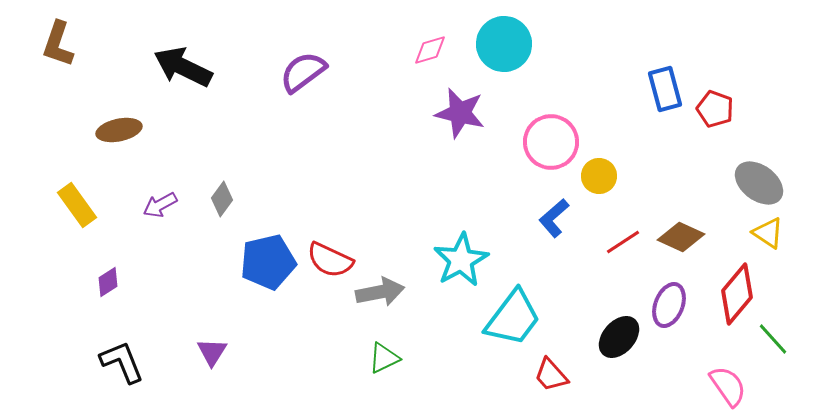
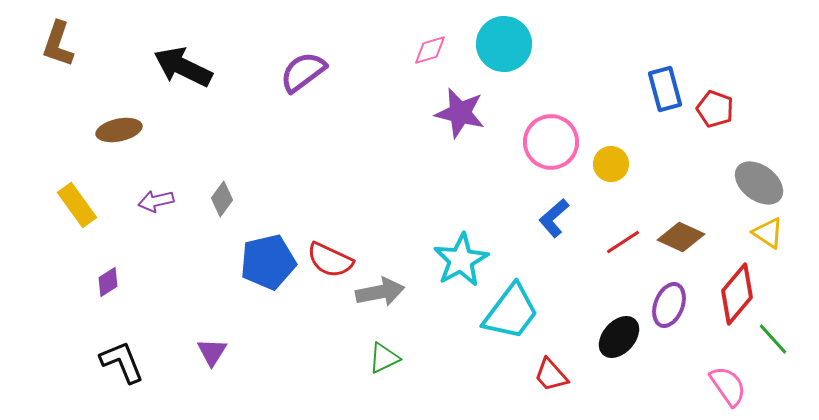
yellow circle: moved 12 px right, 12 px up
purple arrow: moved 4 px left, 4 px up; rotated 16 degrees clockwise
cyan trapezoid: moved 2 px left, 6 px up
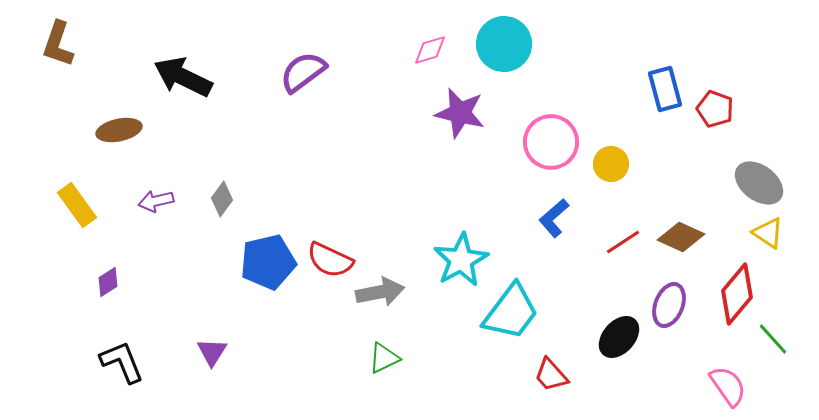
black arrow: moved 10 px down
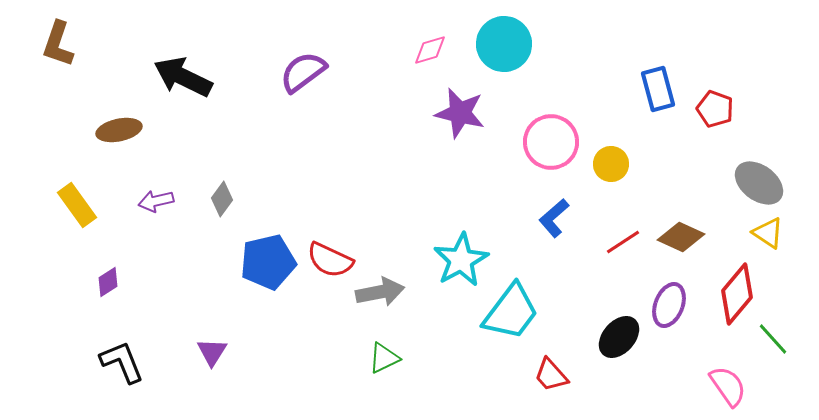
blue rectangle: moved 7 px left
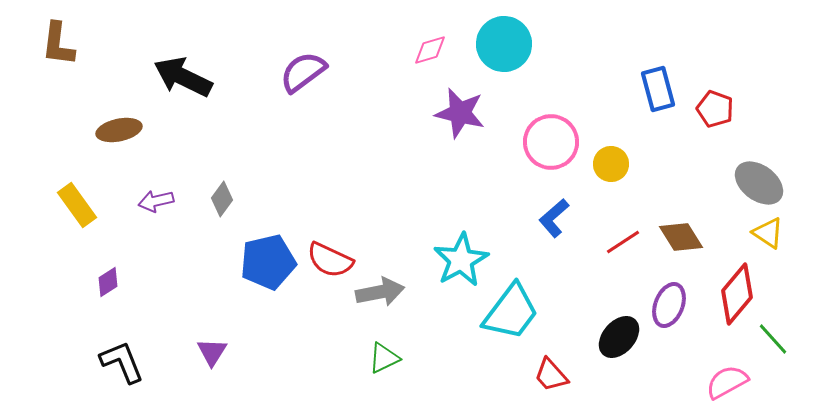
brown L-shape: rotated 12 degrees counterclockwise
brown diamond: rotated 33 degrees clockwise
pink semicircle: moved 1 px left, 4 px up; rotated 84 degrees counterclockwise
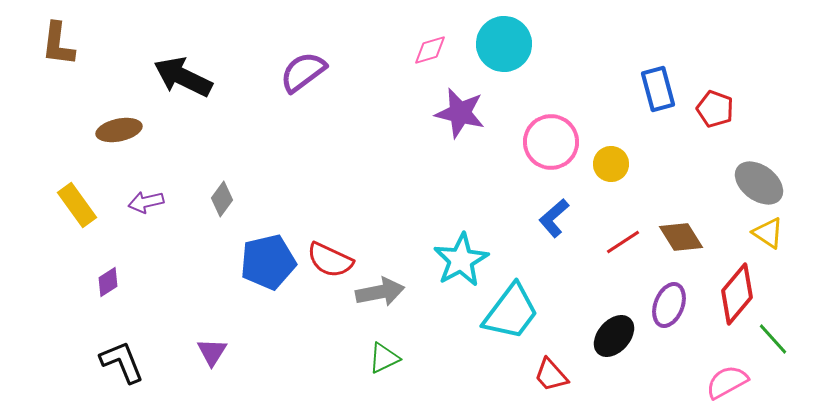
purple arrow: moved 10 px left, 1 px down
black ellipse: moved 5 px left, 1 px up
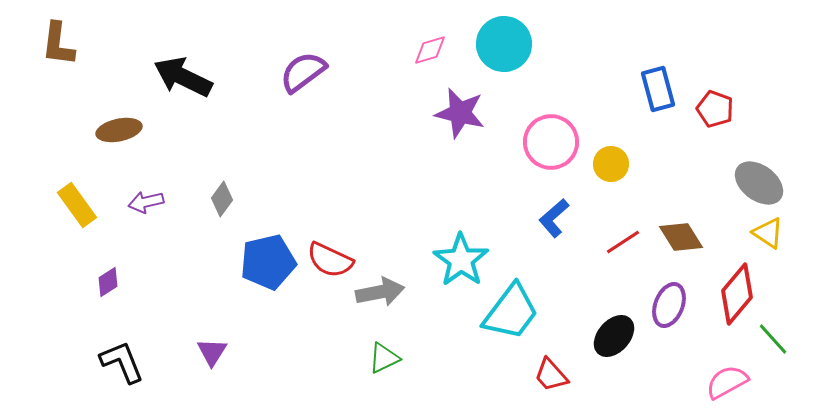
cyan star: rotated 8 degrees counterclockwise
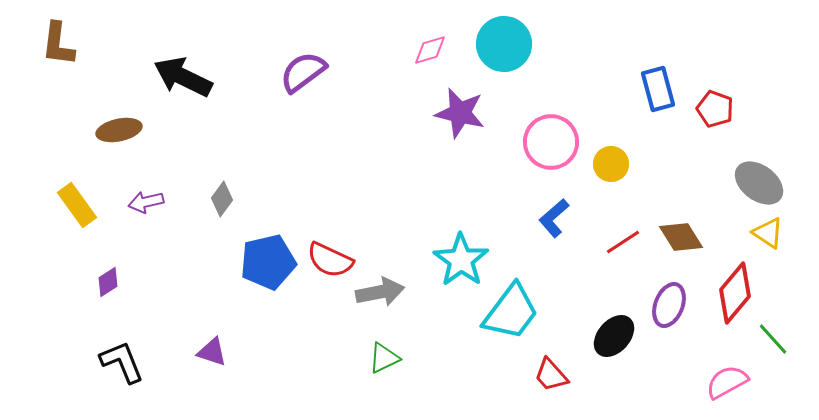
red diamond: moved 2 px left, 1 px up
purple triangle: rotated 44 degrees counterclockwise
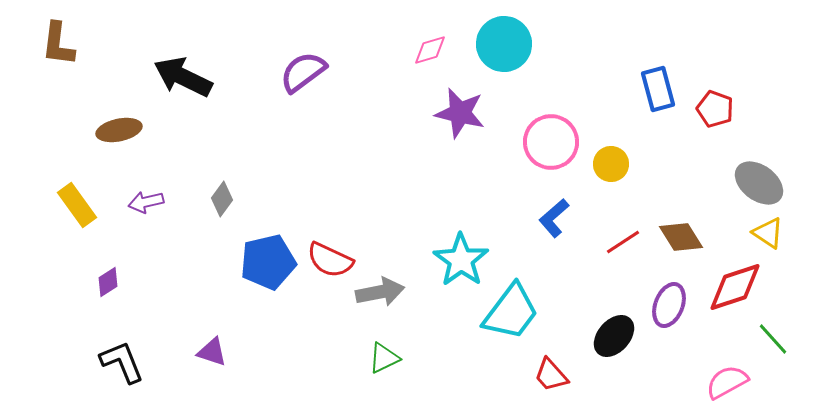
red diamond: moved 6 px up; rotated 32 degrees clockwise
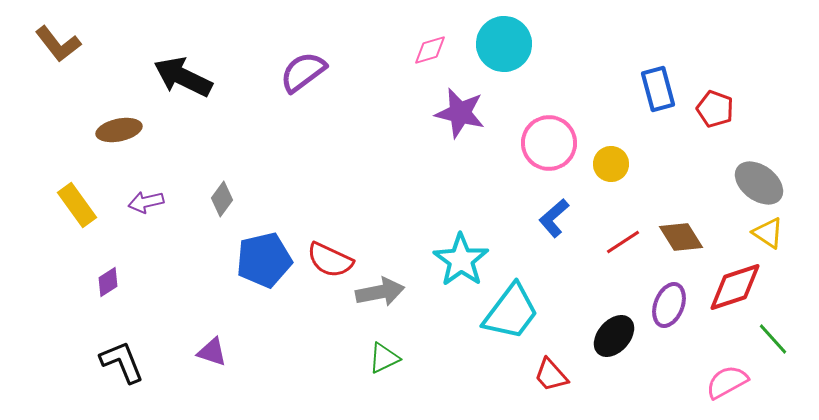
brown L-shape: rotated 45 degrees counterclockwise
pink circle: moved 2 px left, 1 px down
blue pentagon: moved 4 px left, 2 px up
